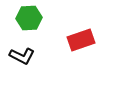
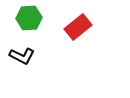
red rectangle: moved 3 px left, 13 px up; rotated 20 degrees counterclockwise
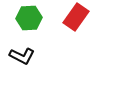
red rectangle: moved 2 px left, 10 px up; rotated 16 degrees counterclockwise
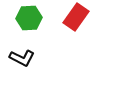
black L-shape: moved 2 px down
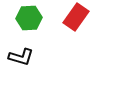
black L-shape: moved 1 px left, 1 px up; rotated 10 degrees counterclockwise
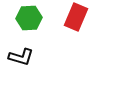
red rectangle: rotated 12 degrees counterclockwise
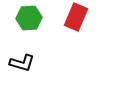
black L-shape: moved 1 px right, 6 px down
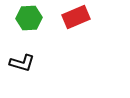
red rectangle: rotated 44 degrees clockwise
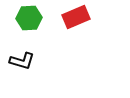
black L-shape: moved 2 px up
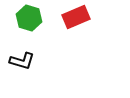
green hexagon: rotated 20 degrees clockwise
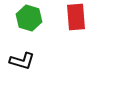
red rectangle: rotated 72 degrees counterclockwise
